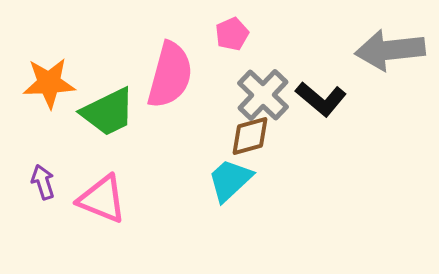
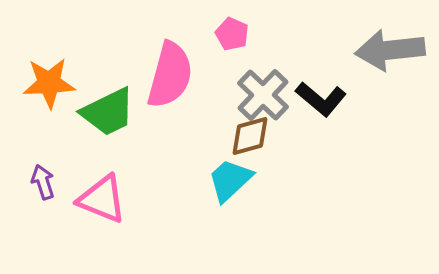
pink pentagon: rotated 24 degrees counterclockwise
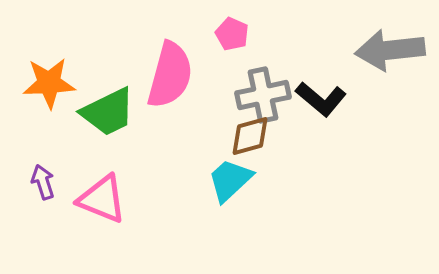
gray cross: rotated 34 degrees clockwise
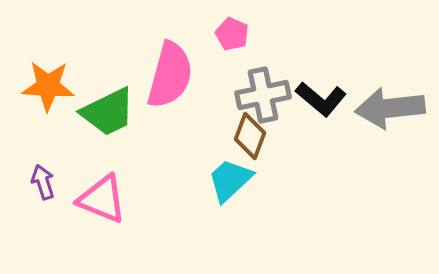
gray arrow: moved 58 px down
orange star: moved 1 px left, 3 px down; rotated 6 degrees clockwise
brown diamond: rotated 54 degrees counterclockwise
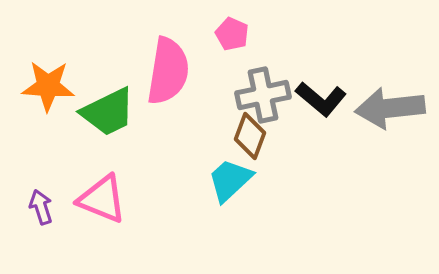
pink semicircle: moved 2 px left, 4 px up; rotated 6 degrees counterclockwise
purple arrow: moved 2 px left, 25 px down
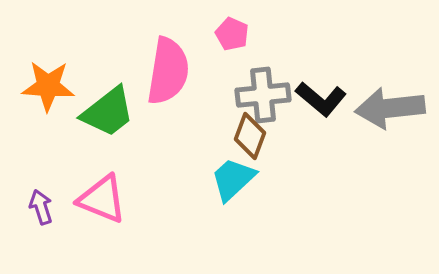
gray cross: rotated 6 degrees clockwise
green trapezoid: rotated 12 degrees counterclockwise
cyan trapezoid: moved 3 px right, 1 px up
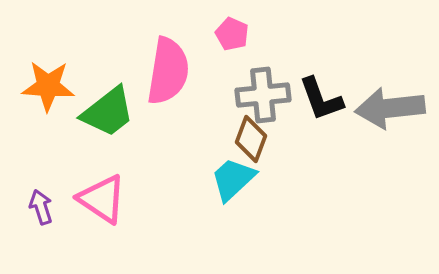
black L-shape: rotated 30 degrees clockwise
brown diamond: moved 1 px right, 3 px down
pink triangle: rotated 12 degrees clockwise
